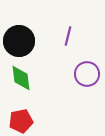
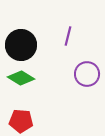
black circle: moved 2 px right, 4 px down
green diamond: rotated 52 degrees counterclockwise
red pentagon: rotated 15 degrees clockwise
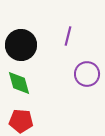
green diamond: moved 2 px left, 5 px down; rotated 44 degrees clockwise
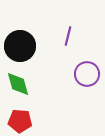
black circle: moved 1 px left, 1 px down
green diamond: moved 1 px left, 1 px down
red pentagon: moved 1 px left
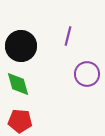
black circle: moved 1 px right
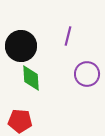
green diamond: moved 13 px right, 6 px up; rotated 12 degrees clockwise
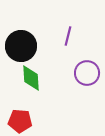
purple circle: moved 1 px up
